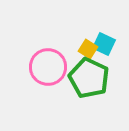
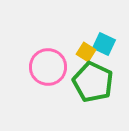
yellow square: moved 2 px left, 3 px down
green pentagon: moved 4 px right, 4 px down
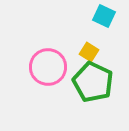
cyan square: moved 28 px up
yellow square: moved 3 px right
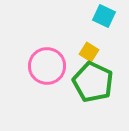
pink circle: moved 1 px left, 1 px up
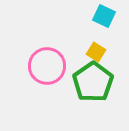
yellow square: moved 7 px right
green pentagon: rotated 12 degrees clockwise
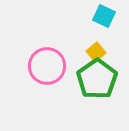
yellow square: rotated 18 degrees clockwise
green pentagon: moved 4 px right, 3 px up
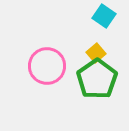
cyan square: rotated 10 degrees clockwise
yellow square: moved 1 px down
